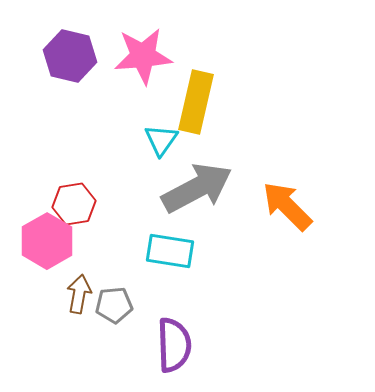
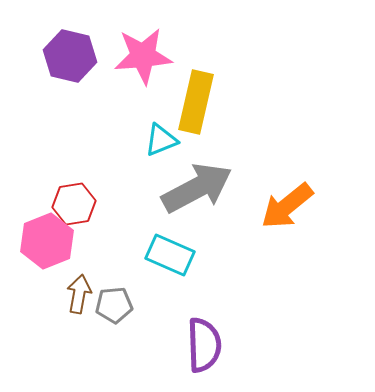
cyan triangle: rotated 33 degrees clockwise
orange arrow: rotated 84 degrees counterclockwise
pink hexagon: rotated 8 degrees clockwise
cyan rectangle: moved 4 px down; rotated 15 degrees clockwise
purple semicircle: moved 30 px right
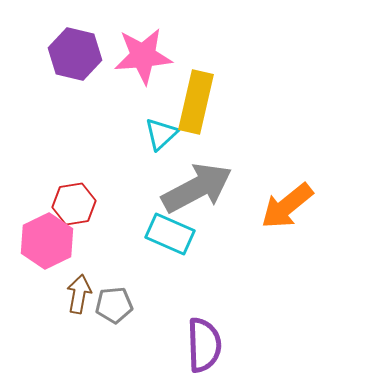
purple hexagon: moved 5 px right, 2 px up
cyan triangle: moved 6 px up; rotated 21 degrees counterclockwise
pink hexagon: rotated 4 degrees counterclockwise
cyan rectangle: moved 21 px up
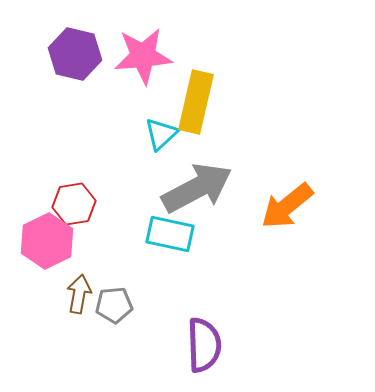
cyan rectangle: rotated 12 degrees counterclockwise
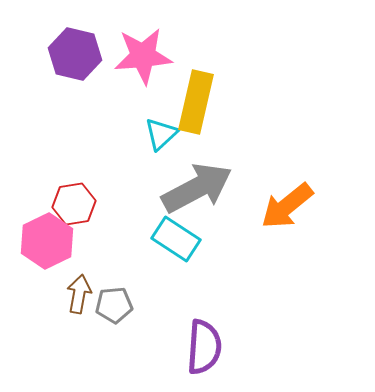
cyan rectangle: moved 6 px right, 5 px down; rotated 21 degrees clockwise
purple semicircle: moved 2 px down; rotated 6 degrees clockwise
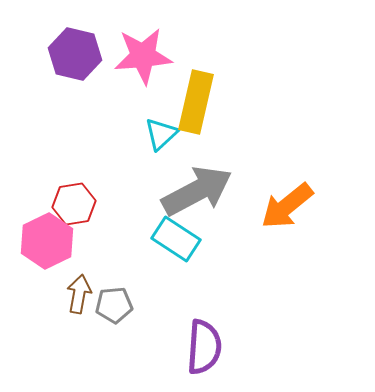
gray arrow: moved 3 px down
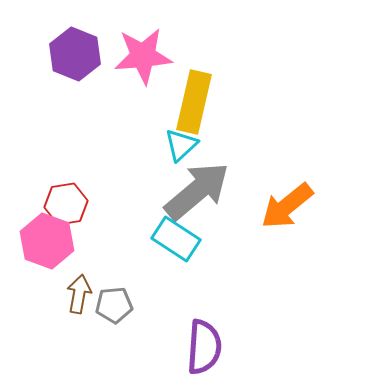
purple hexagon: rotated 9 degrees clockwise
yellow rectangle: moved 2 px left
cyan triangle: moved 20 px right, 11 px down
gray arrow: rotated 12 degrees counterclockwise
red hexagon: moved 8 px left
pink hexagon: rotated 14 degrees counterclockwise
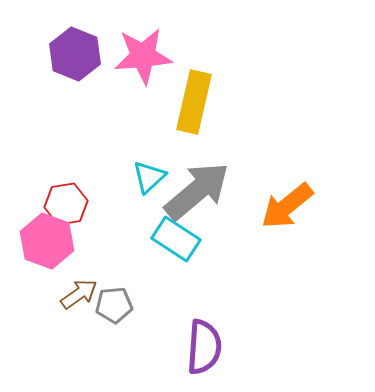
cyan triangle: moved 32 px left, 32 px down
brown arrow: rotated 45 degrees clockwise
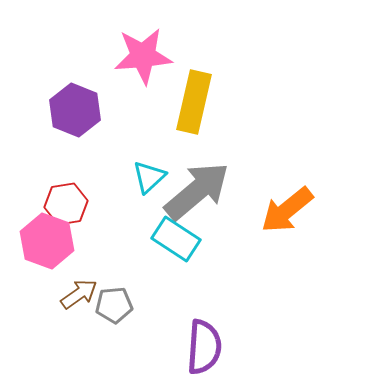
purple hexagon: moved 56 px down
orange arrow: moved 4 px down
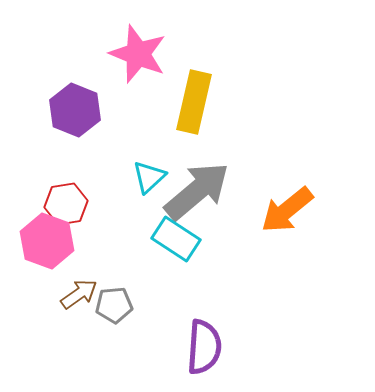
pink star: moved 5 px left, 2 px up; rotated 26 degrees clockwise
